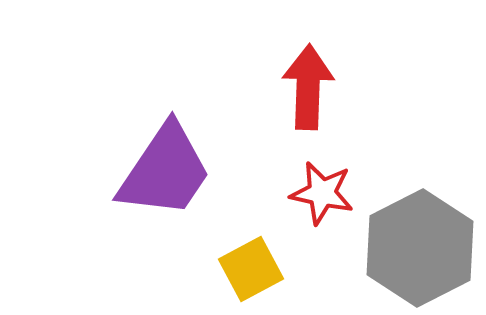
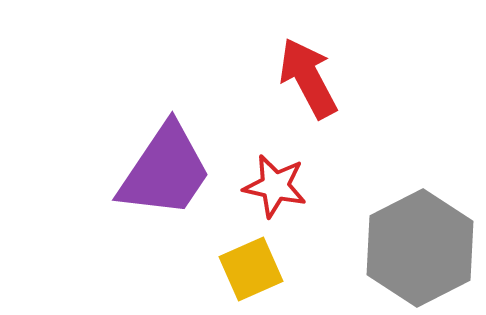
red arrow: moved 9 px up; rotated 30 degrees counterclockwise
red star: moved 47 px left, 7 px up
yellow square: rotated 4 degrees clockwise
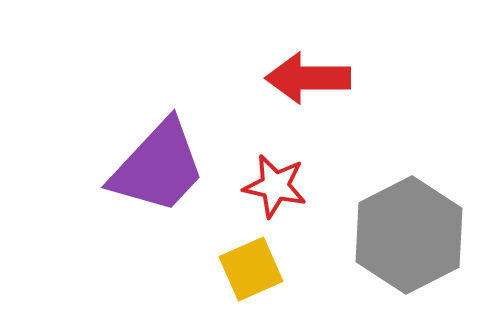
red arrow: rotated 62 degrees counterclockwise
purple trapezoid: moved 7 px left, 4 px up; rotated 9 degrees clockwise
gray hexagon: moved 11 px left, 13 px up
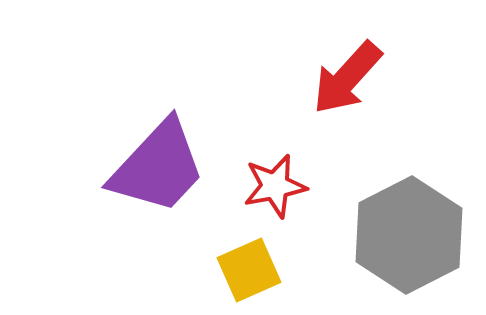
red arrow: moved 39 px right; rotated 48 degrees counterclockwise
red star: rotated 24 degrees counterclockwise
yellow square: moved 2 px left, 1 px down
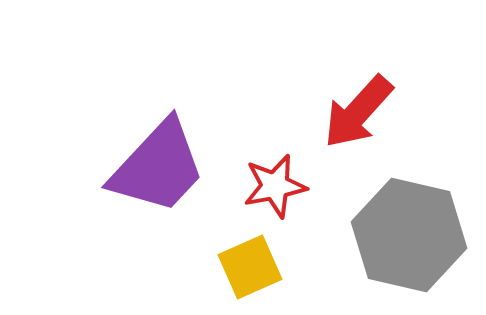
red arrow: moved 11 px right, 34 px down
gray hexagon: rotated 20 degrees counterclockwise
yellow square: moved 1 px right, 3 px up
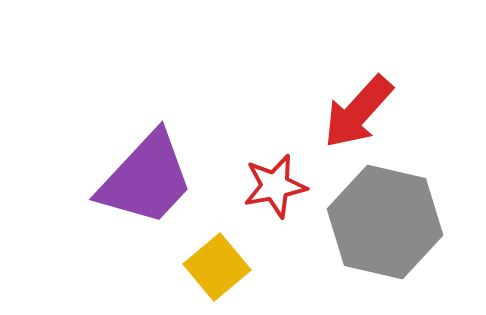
purple trapezoid: moved 12 px left, 12 px down
gray hexagon: moved 24 px left, 13 px up
yellow square: moved 33 px left; rotated 16 degrees counterclockwise
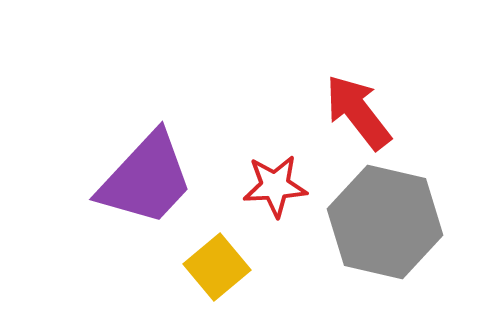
red arrow: rotated 100 degrees clockwise
red star: rotated 8 degrees clockwise
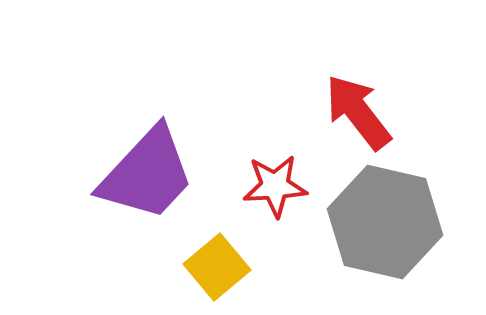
purple trapezoid: moved 1 px right, 5 px up
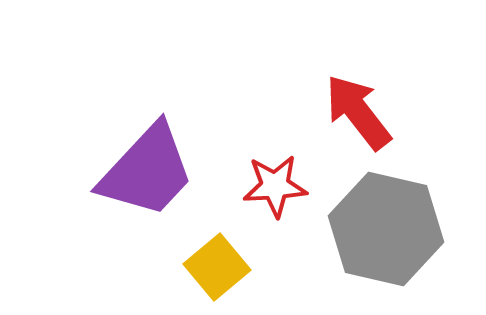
purple trapezoid: moved 3 px up
gray hexagon: moved 1 px right, 7 px down
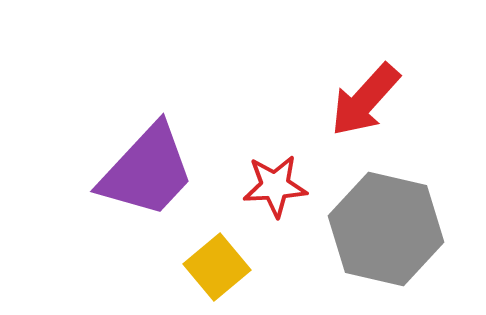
red arrow: moved 7 px right, 12 px up; rotated 100 degrees counterclockwise
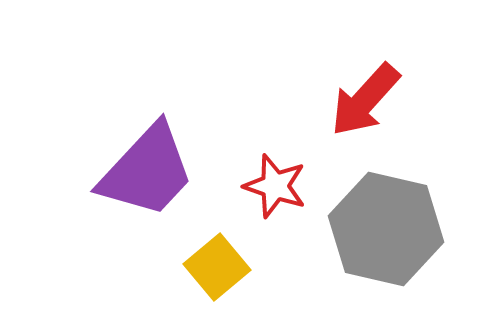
red star: rotated 22 degrees clockwise
